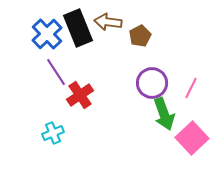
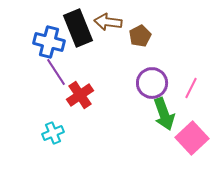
blue cross: moved 2 px right, 8 px down; rotated 32 degrees counterclockwise
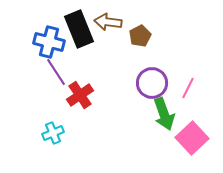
black rectangle: moved 1 px right, 1 px down
pink line: moved 3 px left
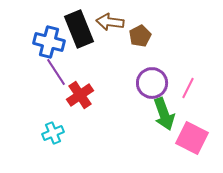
brown arrow: moved 2 px right
pink square: rotated 20 degrees counterclockwise
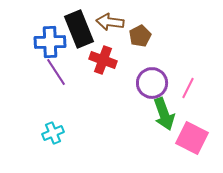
blue cross: moved 1 px right; rotated 16 degrees counterclockwise
red cross: moved 23 px right, 35 px up; rotated 36 degrees counterclockwise
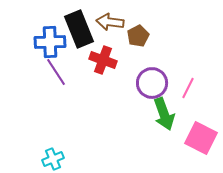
brown pentagon: moved 2 px left
cyan cross: moved 26 px down
pink square: moved 9 px right
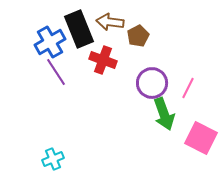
blue cross: rotated 28 degrees counterclockwise
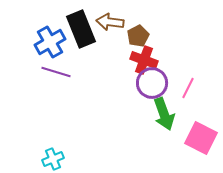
black rectangle: moved 2 px right
red cross: moved 41 px right
purple line: rotated 40 degrees counterclockwise
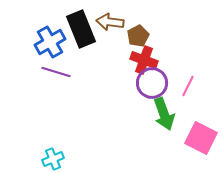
pink line: moved 2 px up
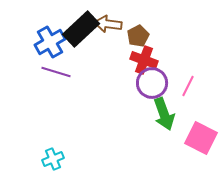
brown arrow: moved 2 px left, 2 px down
black rectangle: rotated 69 degrees clockwise
